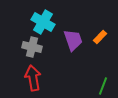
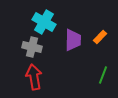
cyan cross: moved 1 px right
purple trapezoid: rotated 20 degrees clockwise
red arrow: moved 1 px right, 1 px up
green line: moved 11 px up
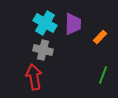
cyan cross: moved 1 px right, 1 px down
purple trapezoid: moved 16 px up
gray cross: moved 11 px right, 3 px down
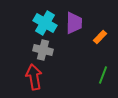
purple trapezoid: moved 1 px right, 1 px up
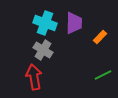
cyan cross: rotated 10 degrees counterclockwise
gray cross: rotated 18 degrees clockwise
green line: rotated 42 degrees clockwise
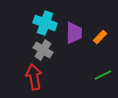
purple trapezoid: moved 10 px down
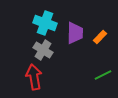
purple trapezoid: moved 1 px right
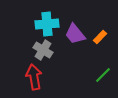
cyan cross: moved 2 px right, 1 px down; rotated 25 degrees counterclockwise
purple trapezoid: moved 1 px down; rotated 140 degrees clockwise
green line: rotated 18 degrees counterclockwise
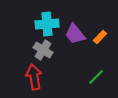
green line: moved 7 px left, 2 px down
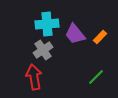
gray cross: rotated 24 degrees clockwise
